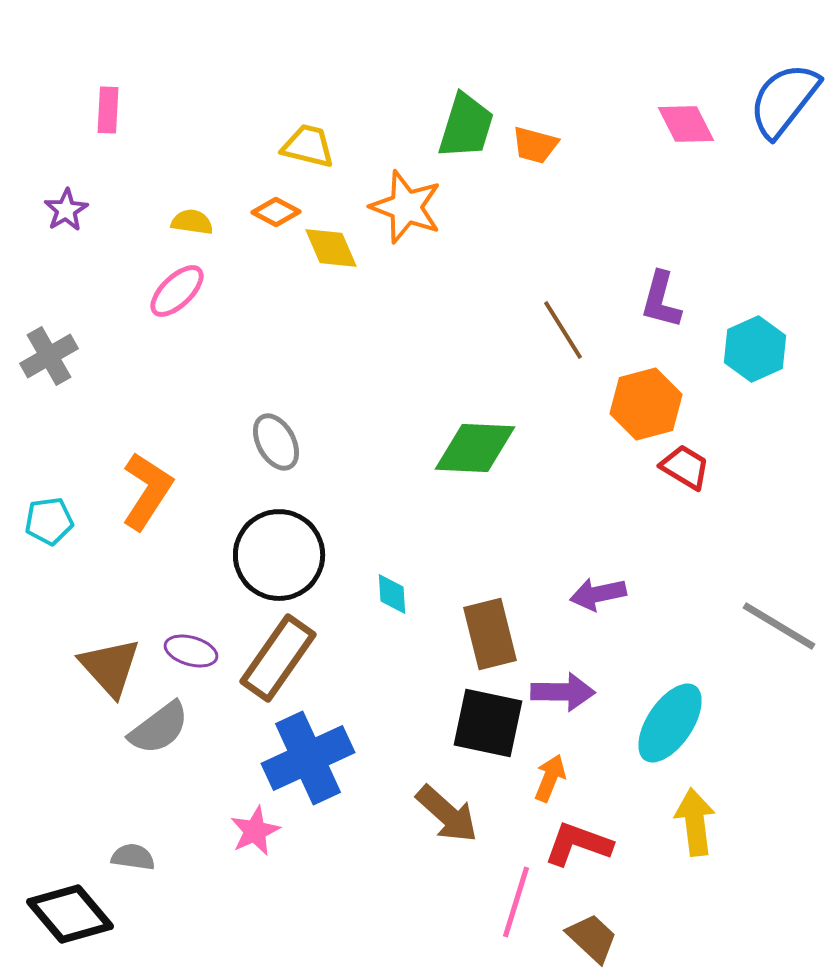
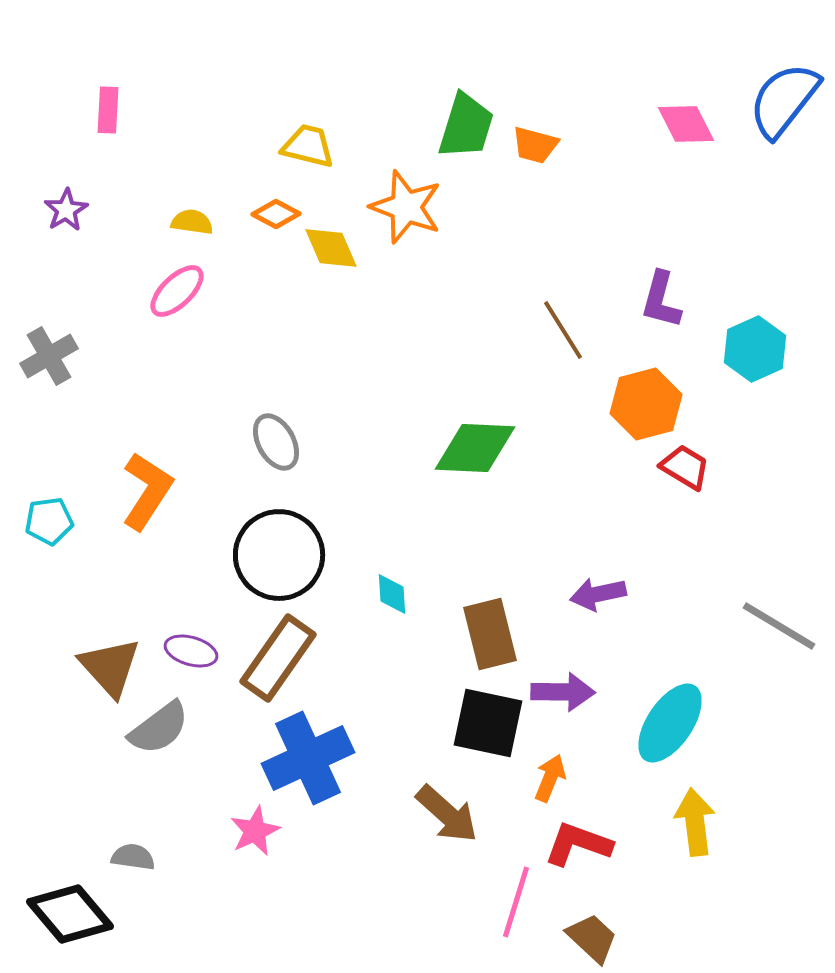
orange diamond at (276, 212): moved 2 px down
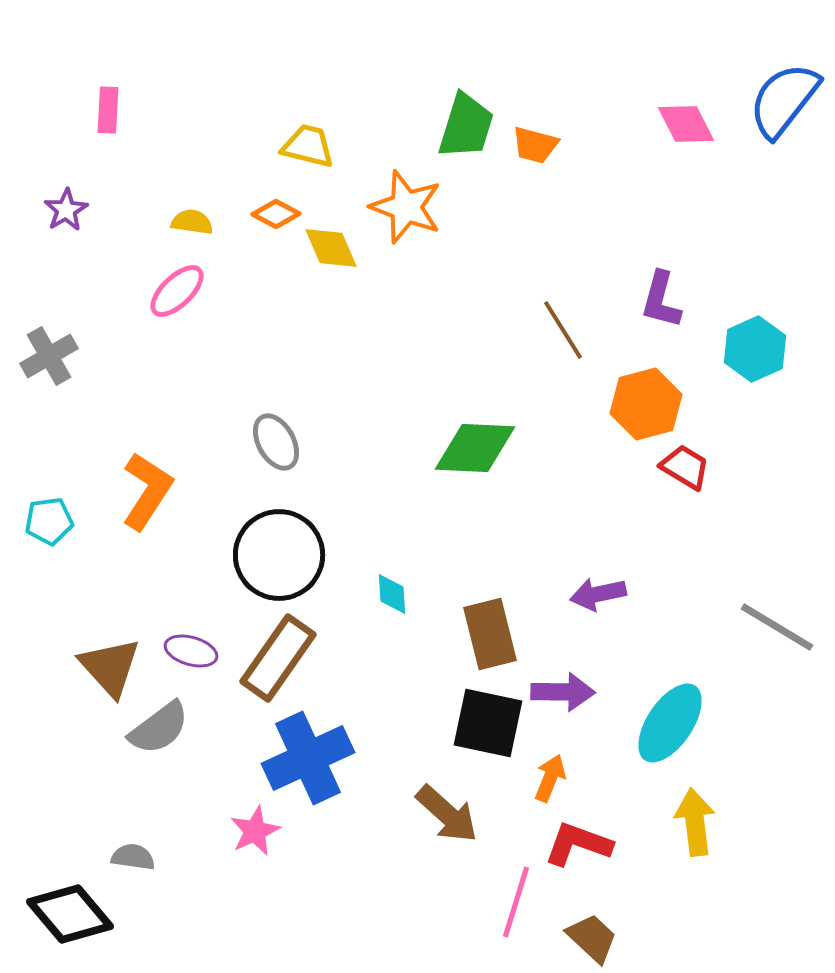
gray line at (779, 626): moved 2 px left, 1 px down
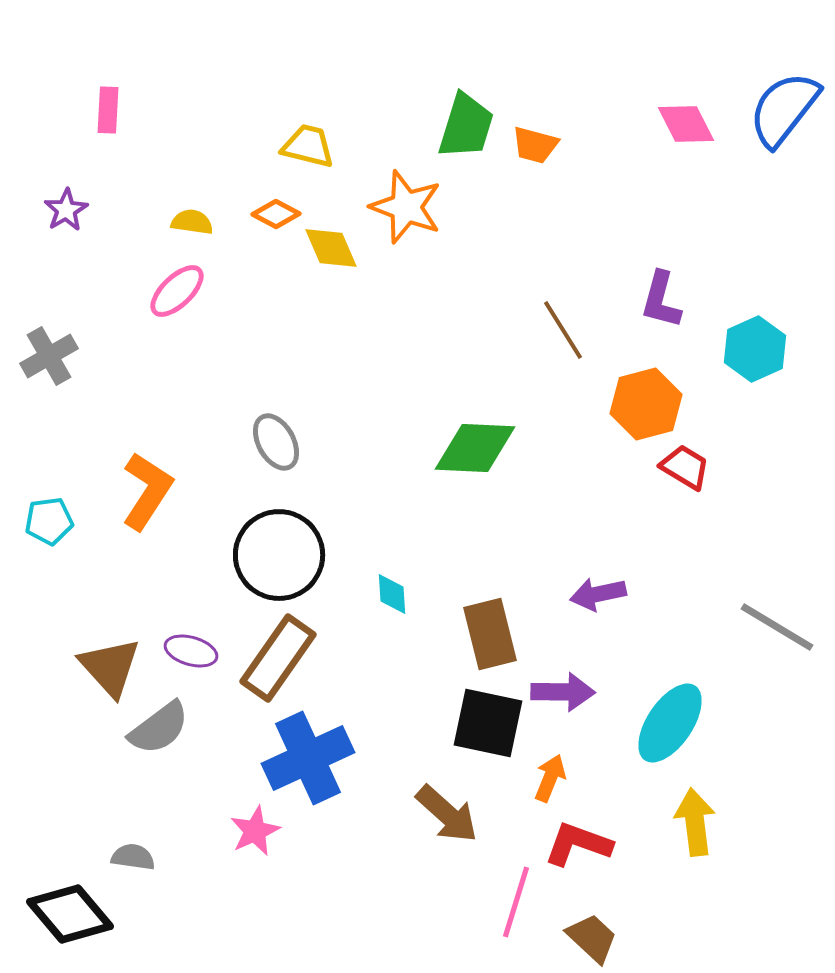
blue semicircle at (784, 100): moved 9 px down
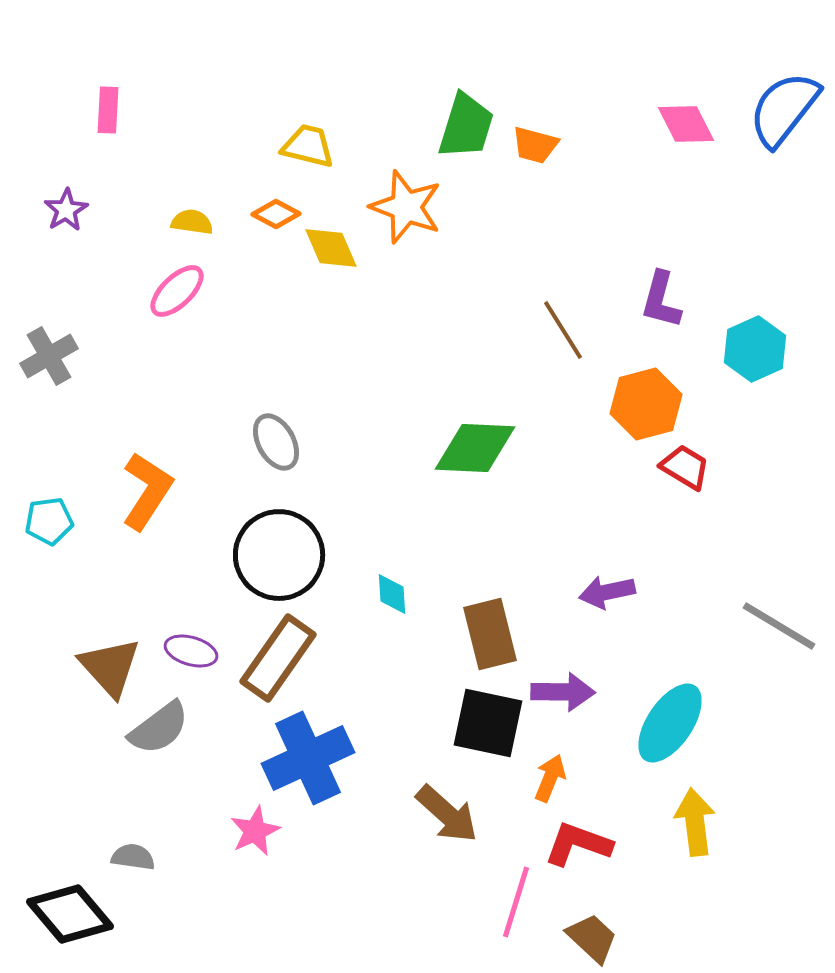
purple arrow at (598, 594): moved 9 px right, 2 px up
gray line at (777, 627): moved 2 px right, 1 px up
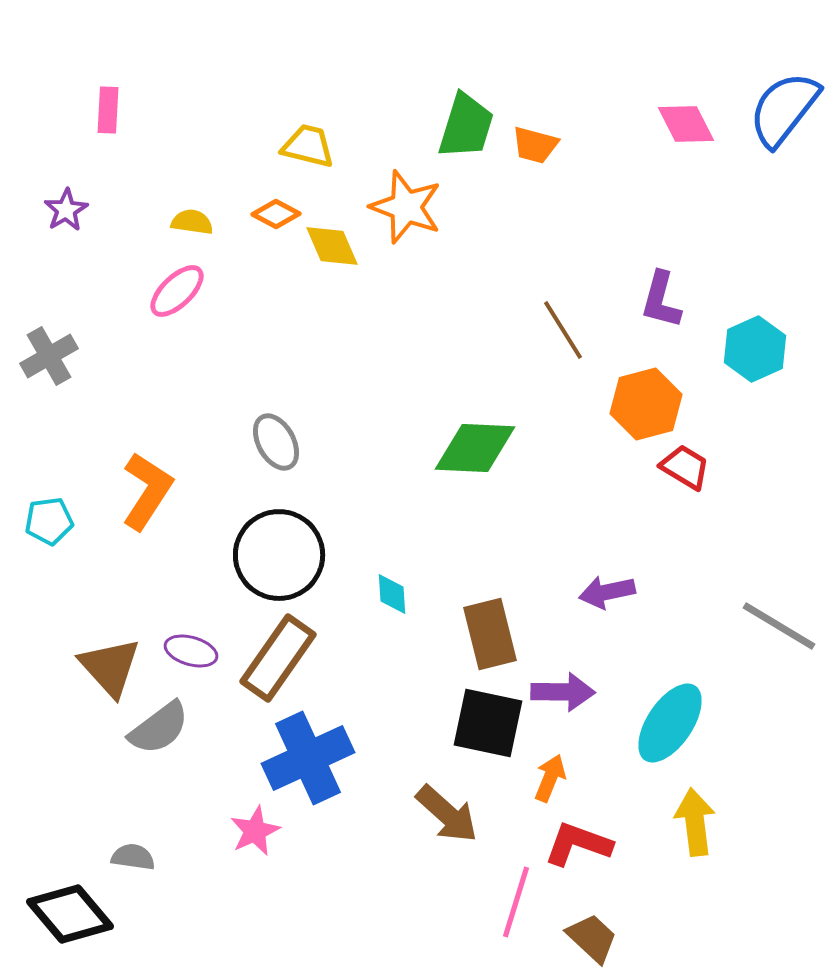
yellow diamond at (331, 248): moved 1 px right, 2 px up
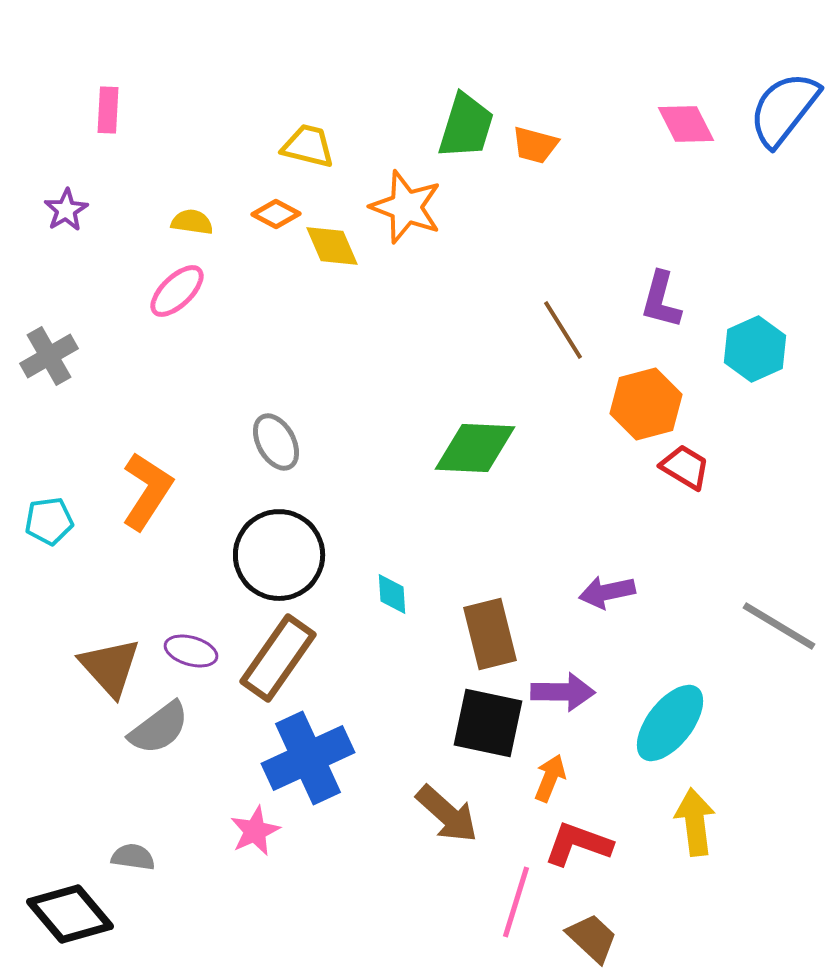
cyan ellipse at (670, 723): rotated 4 degrees clockwise
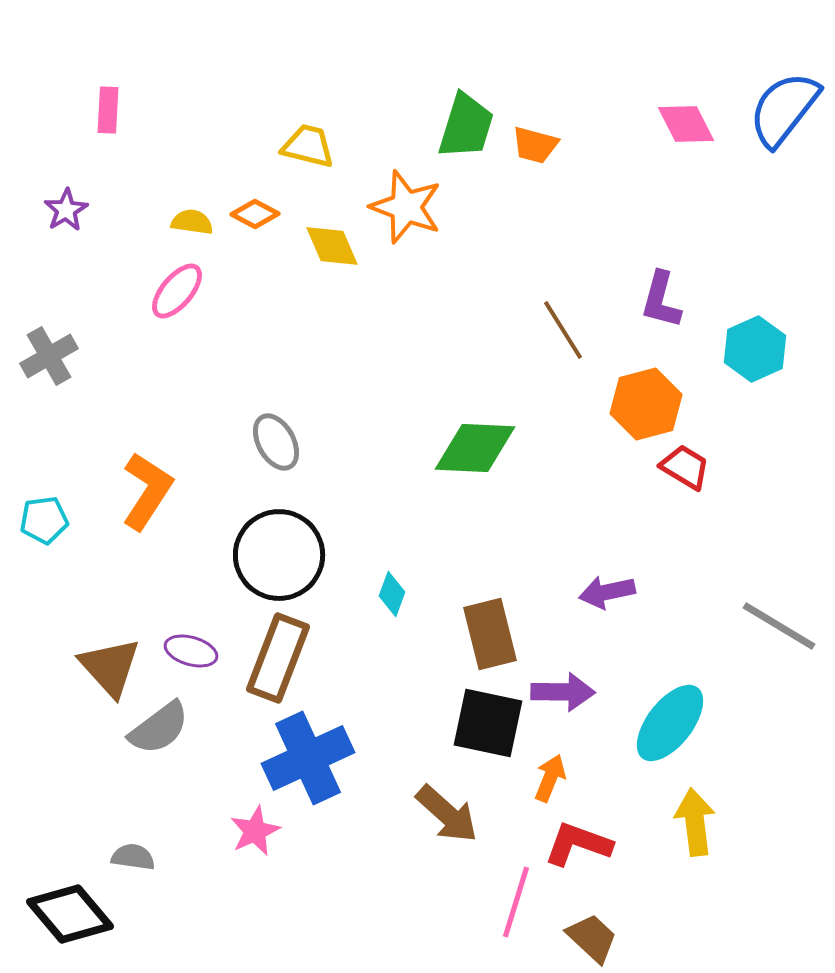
orange diamond at (276, 214): moved 21 px left
pink ellipse at (177, 291): rotated 6 degrees counterclockwise
cyan pentagon at (49, 521): moved 5 px left, 1 px up
cyan diamond at (392, 594): rotated 24 degrees clockwise
brown rectangle at (278, 658): rotated 14 degrees counterclockwise
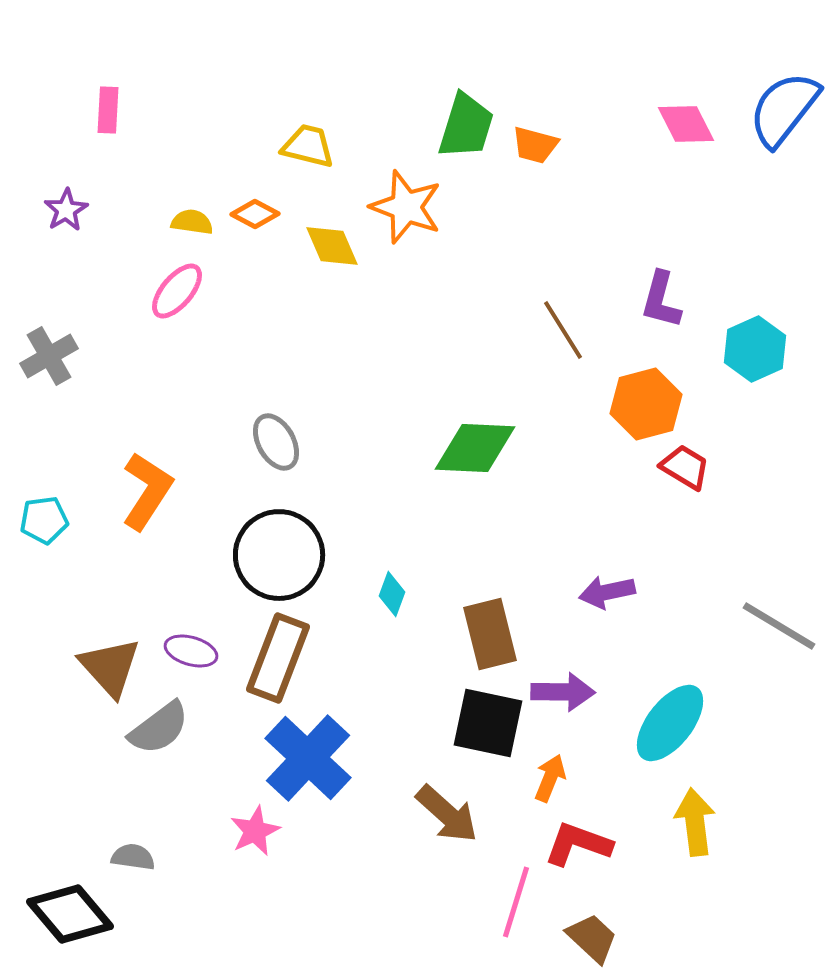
blue cross at (308, 758): rotated 22 degrees counterclockwise
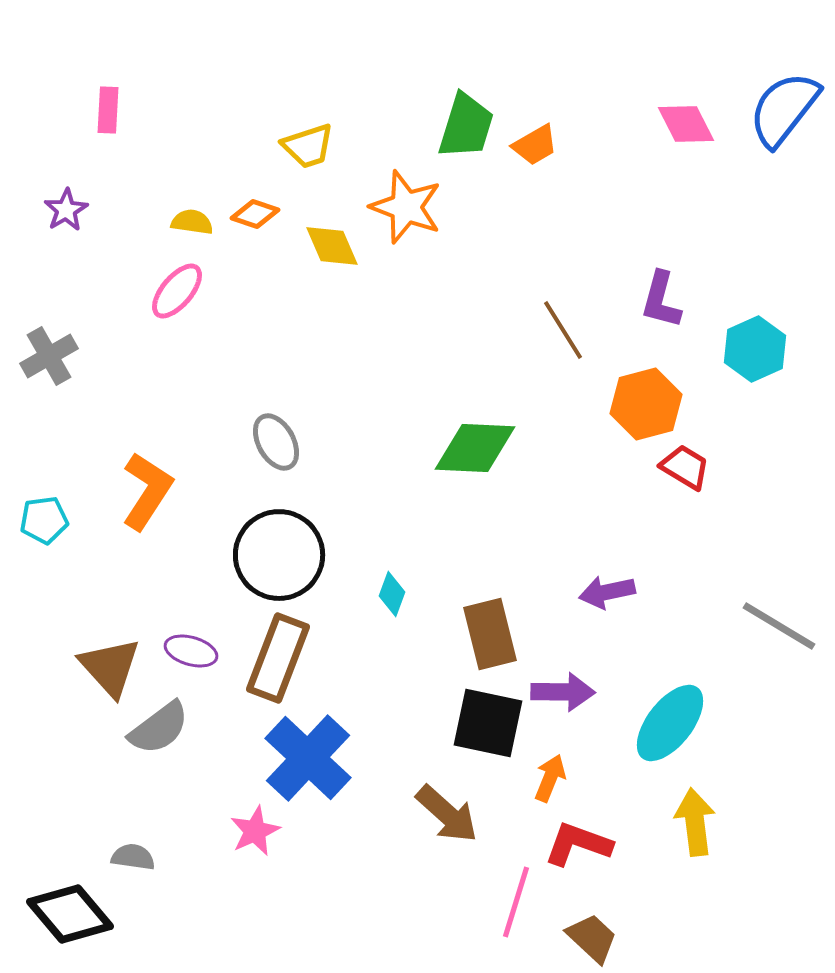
orange trapezoid at (535, 145): rotated 45 degrees counterclockwise
yellow trapezoid at (308, 146): rotated 148 degrees clockwise
orange diamond at (255, 214): rotated 9 degrees counterclockwise
